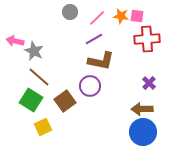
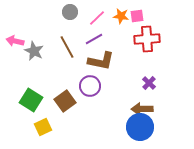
pink square: rotated 16 degrees counterclockwise
brown line: moved 28 px right, 30 px up; rotated 20 degrees clockwise
blue circle: moved 3 px left, 5 px up
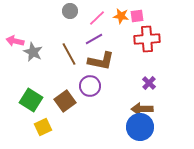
gray circle: moved 1 px up
brown line: moved 2 px right, 7 px down
gray star: moved 1 px left, 1 px down
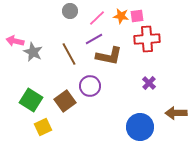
brown L-shape: moved 8 px right, 5 px up
brown arrow: moved 34 px right, 4 px down
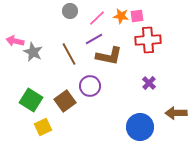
red cross: moved 1 px right, 1 px down
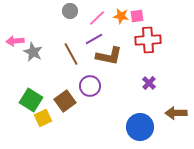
pink arrow: rotated 18 degrees counterclockwise
brown line: moved 2 px right
yellow square: moved 9 px up
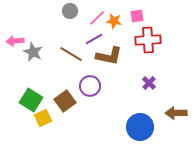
orange star: moved 7 px left, 5 px down
brown line: rotated 30 degrees counterclockwise
